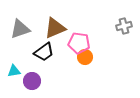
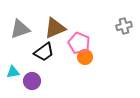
pink pentagon: rotated 15 degrees clockwise
cyan triangle: moved 1 px left, 1 px down
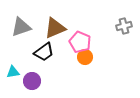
gray triangle: moved 1 px right, 2 px up
pink pentagon: moved 1 px right, 1 px up
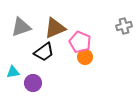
purple circle: moved 1 px right, 2 px down
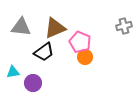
gray triangle: rotated 25 degrees clockwise
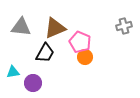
black trapezoid: moved 1 px right, 1 px down; rotated 25 degrees counterclockwise
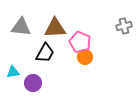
brown triangle: rotated 20 degrees clockwise
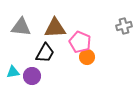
orange circle: moved 2 px right
purple circle: moved 1 px left, 7 px up
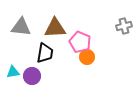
black trapezoid: rotated 20 degrees counterclockwise
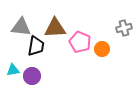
gray cross: moved 2 px down
black trapezoid: moved 9 px left, 7 px up
orange circle: moved 15 px right, 8 px up
cyan triangle: moved 2 px up
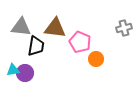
brown triangle: rotated 10 degrees clockwise
orange circle: moved 6 px left, 10 px down
purple circle: moved 7 px left, 3 px up
